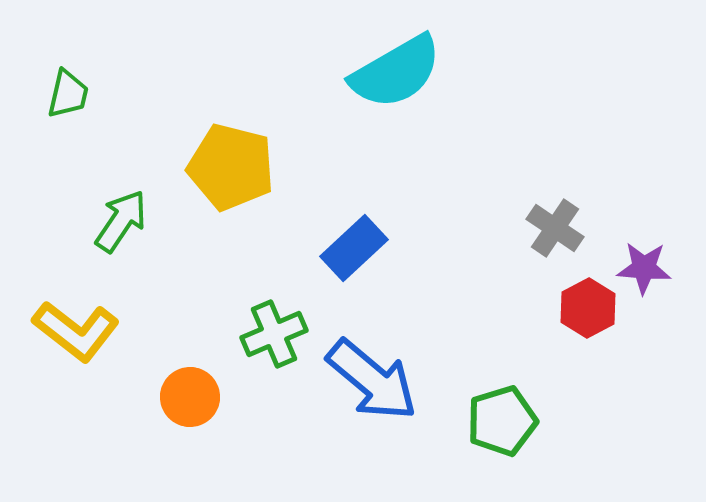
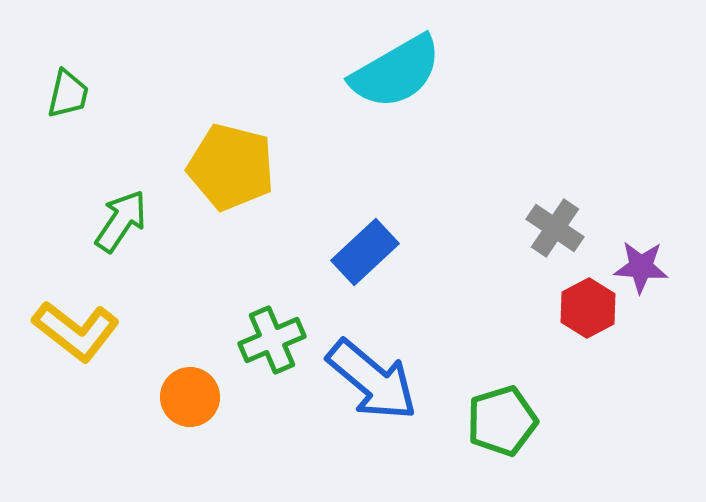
blue rectangle: moved 11 px right, 4 px down
purple star: moved 3 px left, 1 px up
green cross: moved 2 px left, 6 px down
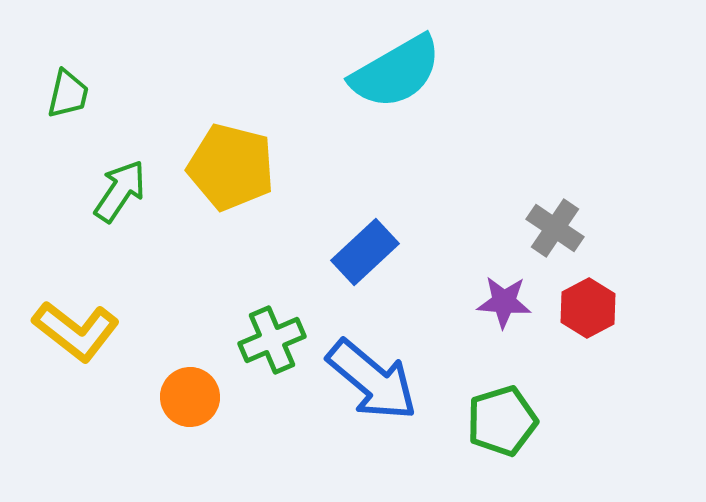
green arrow: moved 1 px left, 30 px up
purple star: moved 137 px left, 35 px down
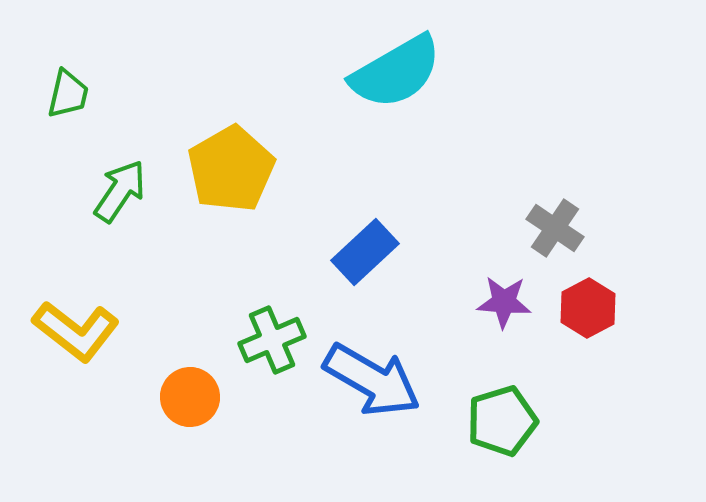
yellow pentagon: moved 2 px down; rotated 28 degrees clockwise
blue arrow: rotated 10 degrees counterclockwise
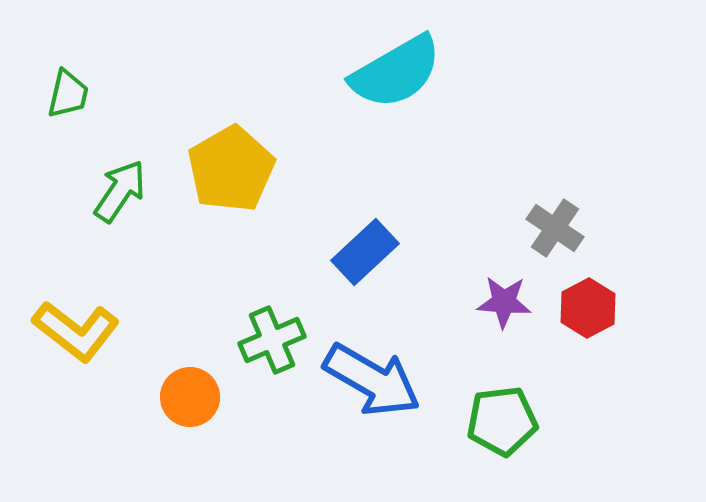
green pentagon: rotated 10 degrees clockwise
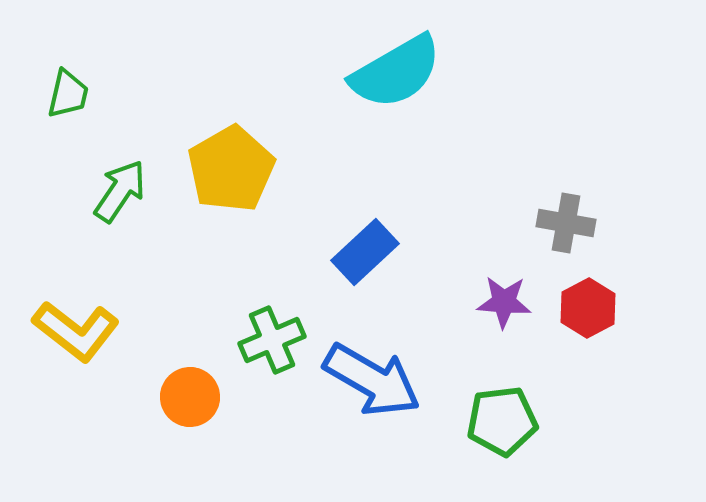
gray cross: moved 11 px right, 5 px up; rotated 24 degrees counterclockwise
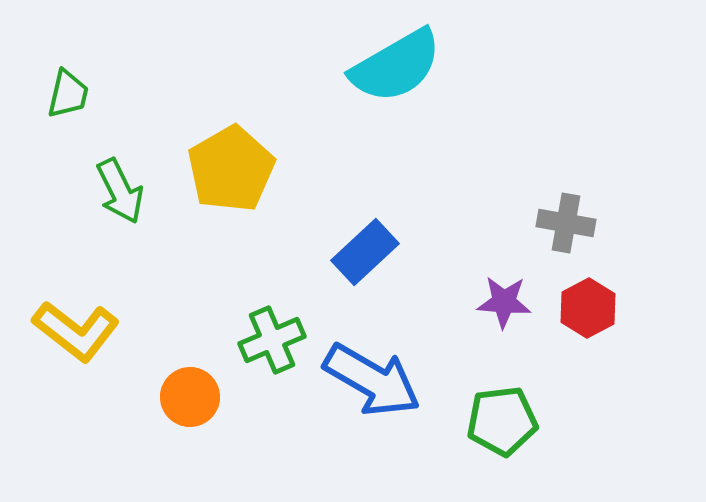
cyan semicircle: moved 6 px up
green arrow: rotated 120 degrees clockwise
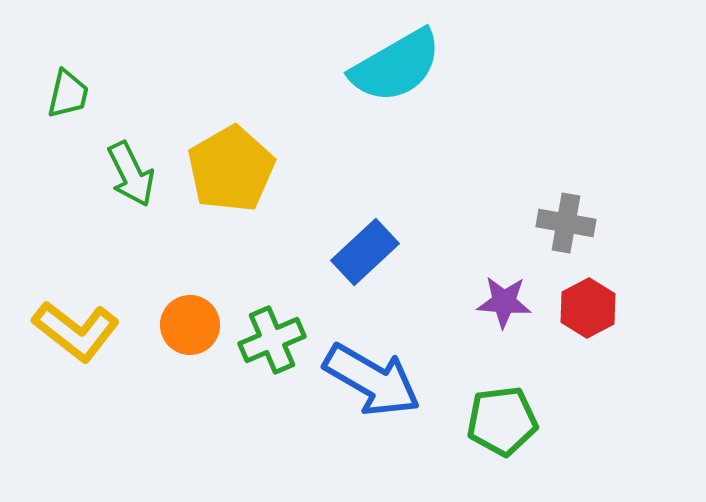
green arrow: moved 11 px right, 17 px up
orange circle: moved 72 px up
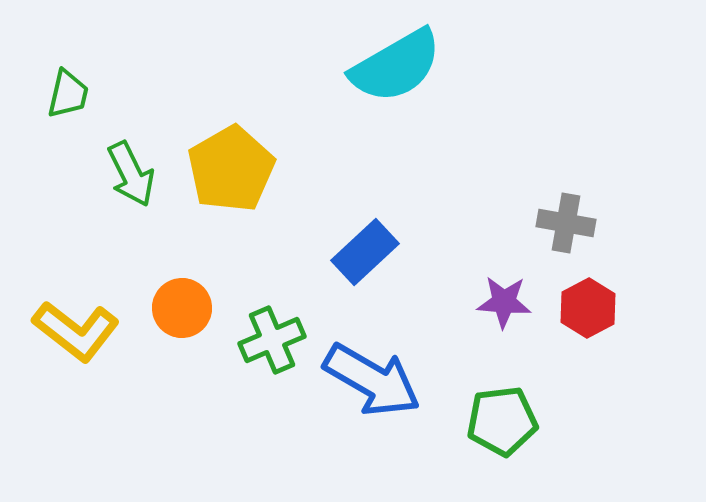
orange circle: moved 8 px left, 17 px up
